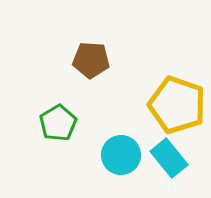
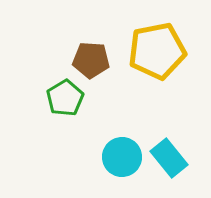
yellow pentagon: moved 20 px left, 54 px up; rotated 30 degrees counterclockwise
green pentagon: moved 7 px right, 25 px up
cyan circle: moved 1 px right, 2 px down
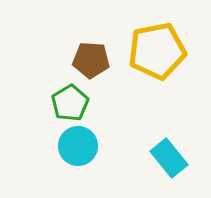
green pentagon: moved 5 px right, 5 px down
cyan circle: moved 44 px left, 11 px up
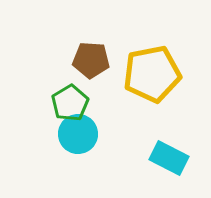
yellow pentagon: moved 5 px left, 23 px down
cyan circle: moved 12 px up
cyan rectangle: rotated 24 degrees counterclockwise
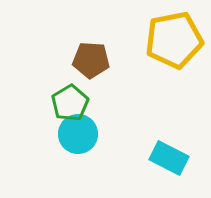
yellow pentagon: moved 22 px right, 34 px up
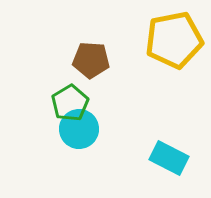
cyan circle: moved 1 px right, 5 px up
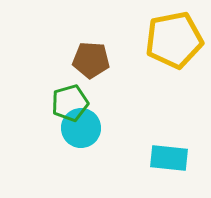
green pentagon: rotated 15 degrees clockwise
cyan circle: moved 2 px right, 1 px up
cyan rectangle: rotated 21 degrees counterclockwise
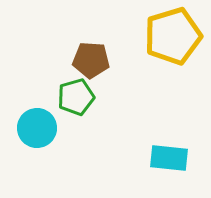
yellow pentagon: moved 1 px left, 4 px up; rotated 6 degrees counterclockwise
green pentagon: moved 6 px right, 6 px up
cyan circle: moved 44 px left
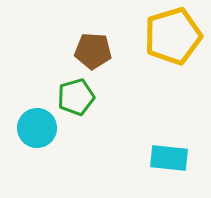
brown pentagon: moved 2 px right, 9 px up
